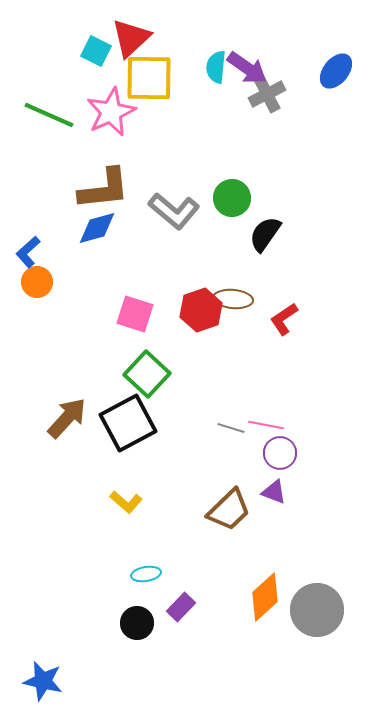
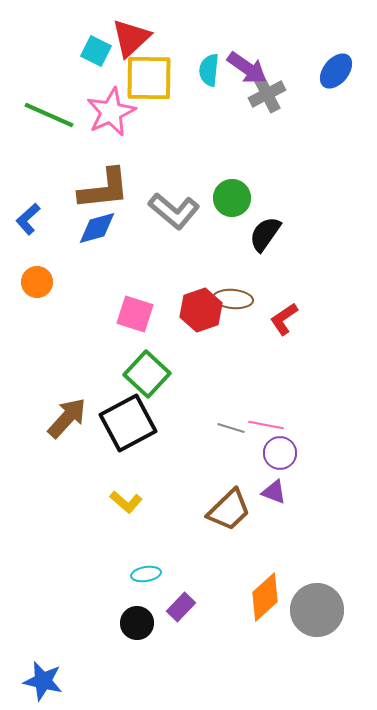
cyan semicircle: moved 7 px left, 3 px down
blue L-shape: moved 33 px up
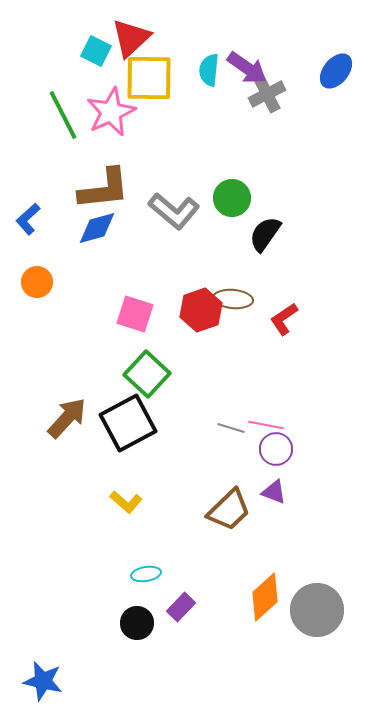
green line: moved 14 px right; rotated 39 degrees clockwise
purple circle: moved 4 px left, 4 px up
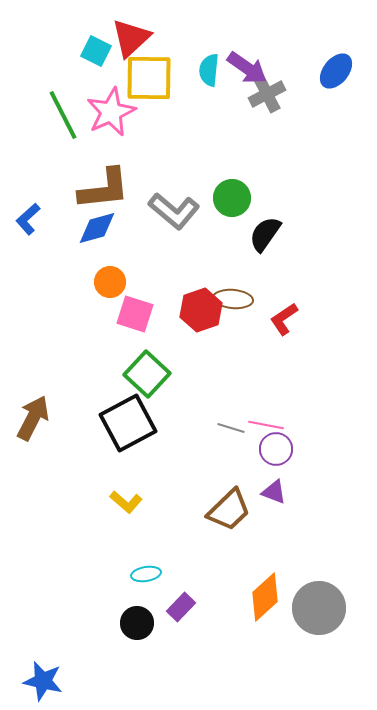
orange circle: moved 73 px right
brown arrow: moved 34 px left; rotated 15 degrees counterclockwise
gray circle: moved 2 px right, 2 px up
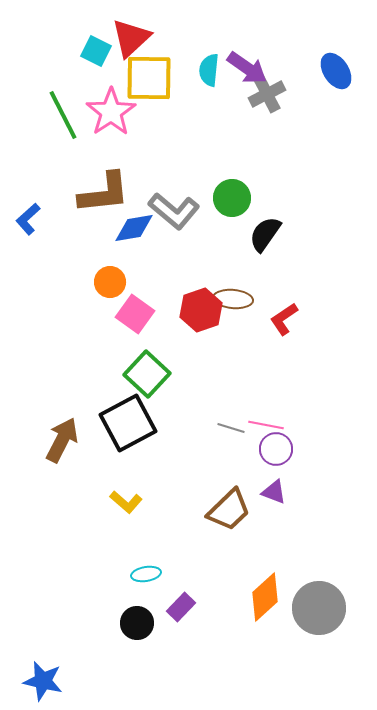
blue ellipse: rotated 72 degrees counterclockwise
pink star: rotated 9 degrees counterclockwise
brown L-shape: moved 4 px down
blue diamond: moved 37 px right; rotated 6 degrees clockwise
pink square: rotated 18 degrees clockwise
brown arrow: moved 29 px right, 22 px down
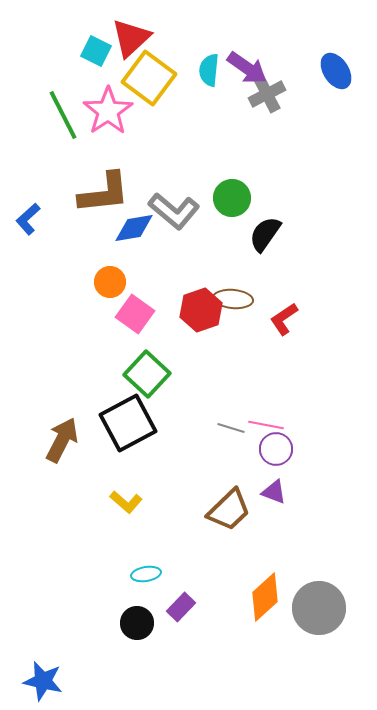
yellow square: rotated 36 degrees clockwise
pink star: moved 3 px left, 1 px up
